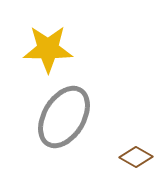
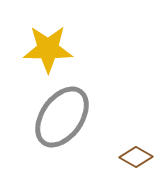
gray ellipse: moved 2 px left; rotated 4 degrees clockwise
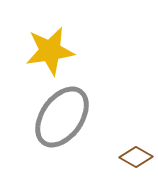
yellow star: moved 2 px right, 2 px down; rotated 9 degrees counterclockwise
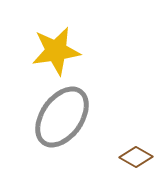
yellow star: moved 6 px right
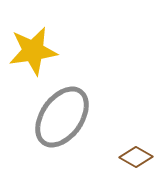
yellow star: moved 23 px left
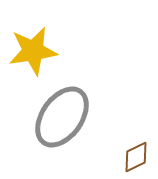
brown diamond: rotated 56 degrees counterclockwise
